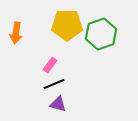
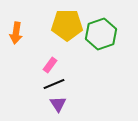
purple triangle: rotated 42 degrees clockwise
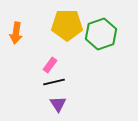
black line: moved 2 px up; rotated 10 degrees clockwise
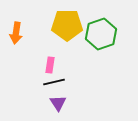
pink rectangle: rotated 28 degrees counterclockwise
purple triangle: moved 1 px up
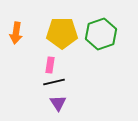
yellow pentagon: moved 5 px left, 8 px down
